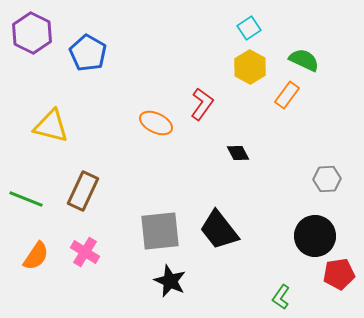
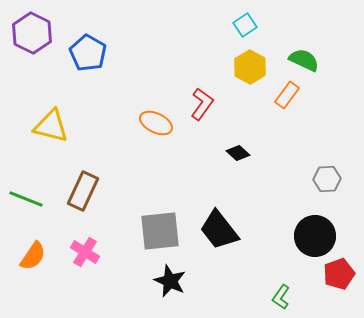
cyan square: moved 4 px left, 3 px up
black diamond: rotated 20 degrees counterclockwise
orange semicircle: moved 3 px left
red pentagon: rotated 12 degrees counterclockwise
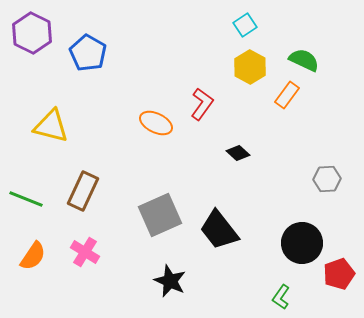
gray square: moved 16 px up; rotated 18 degrees counterclockwise
black circle: moved 13 px left, 7 px down
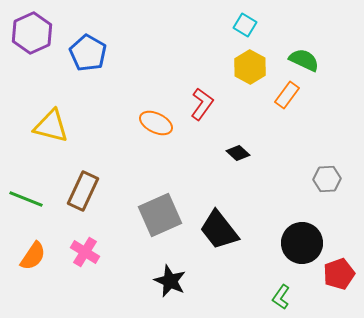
cyan square: rotated 25 degrees counterclockwise
purple hexagon: rotated 9 degrees clockwise
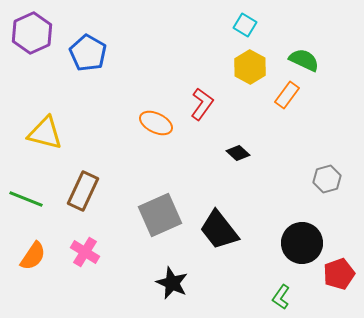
yellow triangle: moved 6 px left, 7 px down
gray hexagon: rotated 12 degrees counterclockwise
black star: moved 2 px right, 2 px down
